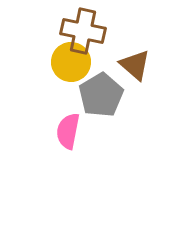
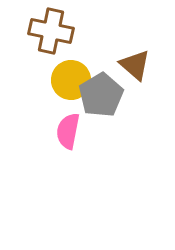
brown cross: moved 32 px left
yellow circle: moved 18 px down
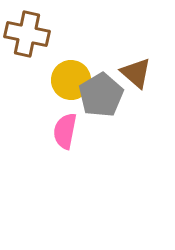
brown cross: moved 24 px left, 3 px down
brown triangle: moved 1 px right, 8 px down
pink semicircle: moved 3 px left
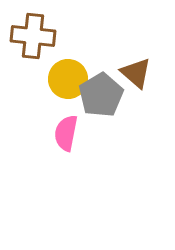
brown cross: moved 6 px right, 2 px down; rotated 6 degrees counterclockwise
yellow circle: moved 3 px left, 1 px up
pink semicircle: moved 1 px right, 2 px down
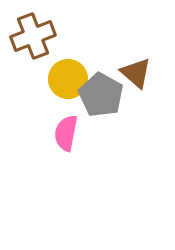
brown cross: rotated 27 degrees counterclockwise
gray pentagon: rotated 12 degrees counterclockwise
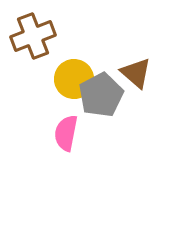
yellow circle: moved 6 px right
gray pentagon: rotated 15 degrees clockwise
